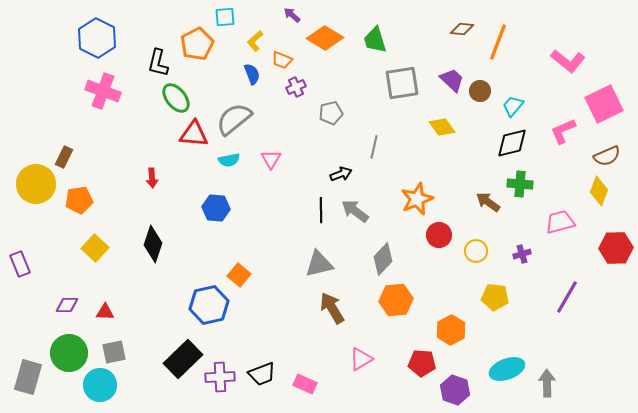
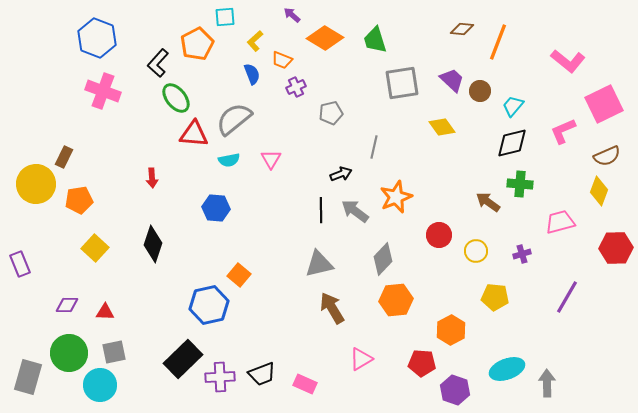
blue hexagon at (97, 38): rotated 6 degrees counterclockwise
black L-shape at (158, 63): rotated 28 degrees clockwise
orange star at (417, 199): moved 21 px left, 2 px up
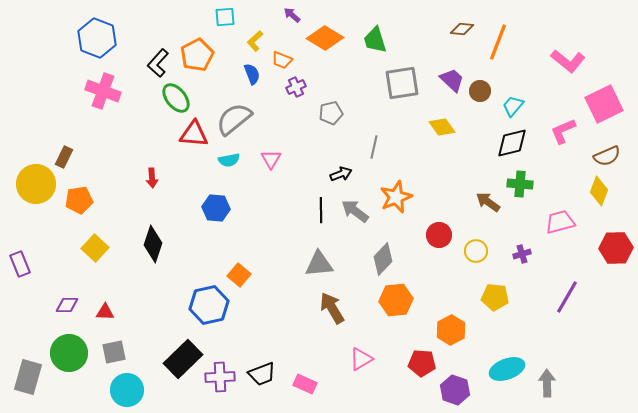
orange pentagon at (197, 44): moved 11 px down
gray triangle at (319, 264): rotated 8 degrees clockwise
cyan circle at (100, 385): moved 27 px right, 5 px down
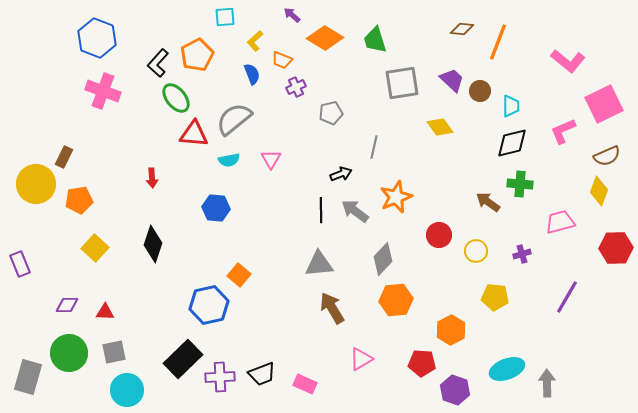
cyan trapezoid at (513, 106): moved 2 px left; rotated 140 degrees clockwise
yellow diamond at (442, 127): moved 2 px left
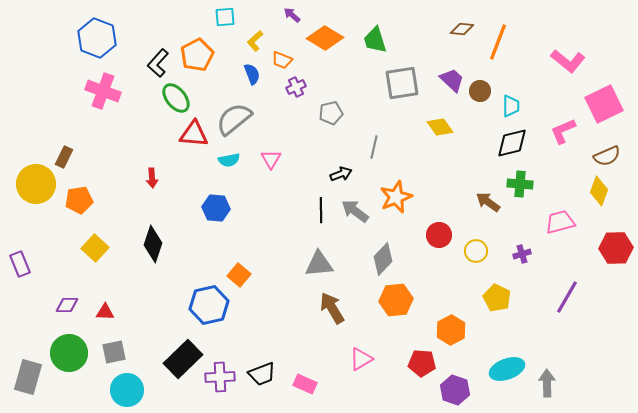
yellow pentagon at (495, 297): moved 2 px right, 1 px down; rotated 20 degrees clockwise
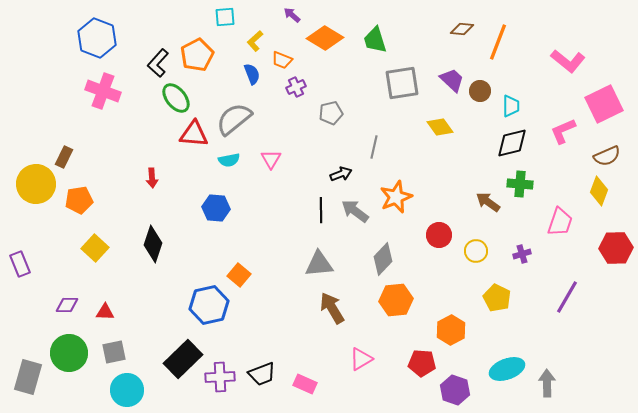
pink trapezoid at (560, 222): rotated 124 degrees clockwise
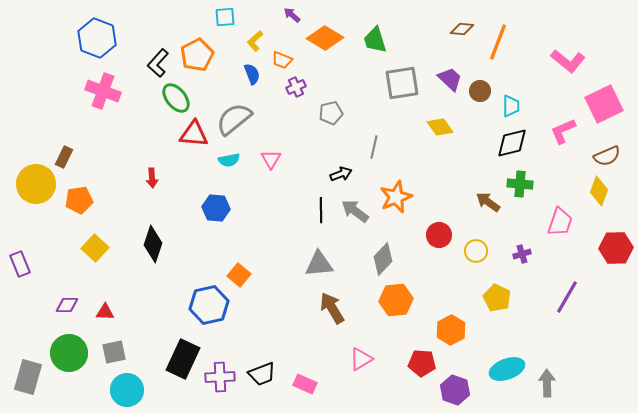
purple trapezoid at (452, 80): moved 2 px left, 1 px up
black rectangle at (183, 359): rotated 21 degrees counterclockwise
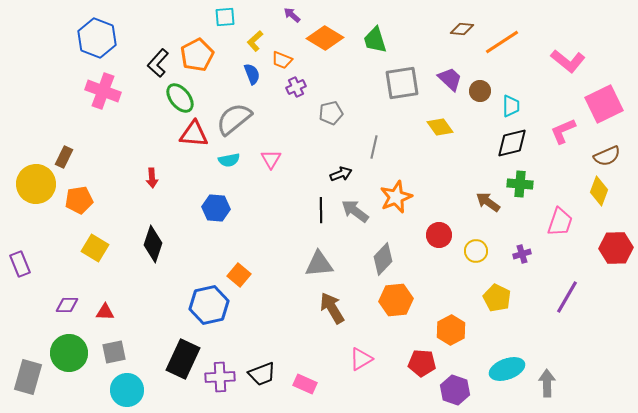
orange line at (498, 42): moved 4 px right; rotated 36 degrees clockwise
green ellipse at (176, 98): moved 4 px right
yellow square at (95, 248): rotated 12 degrees counterclockwise
